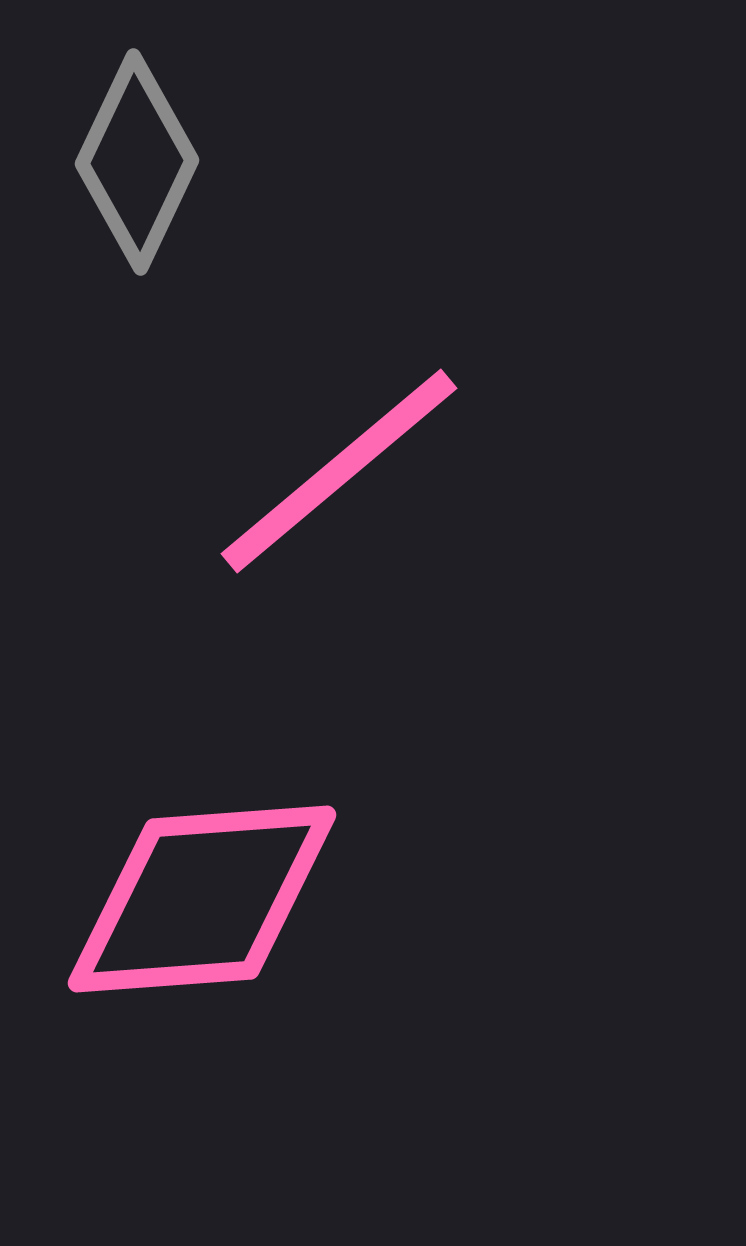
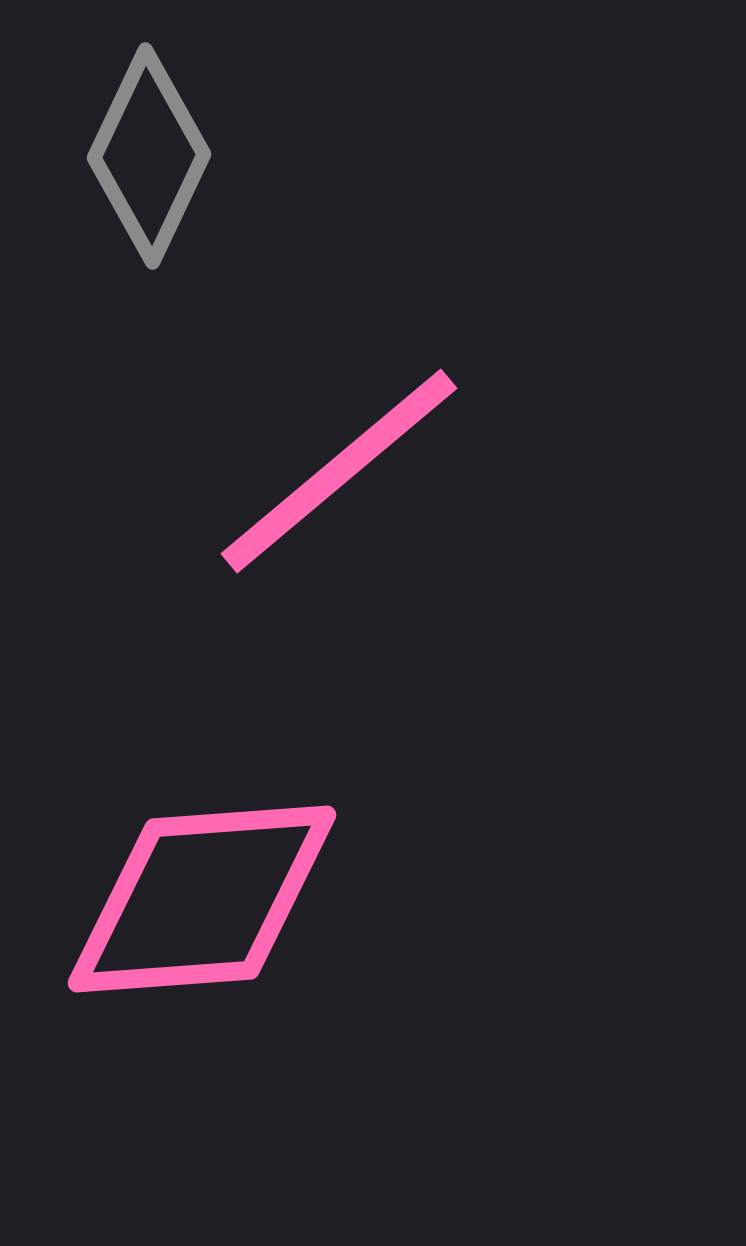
gray diamond: moved 12 px right, 6 px up
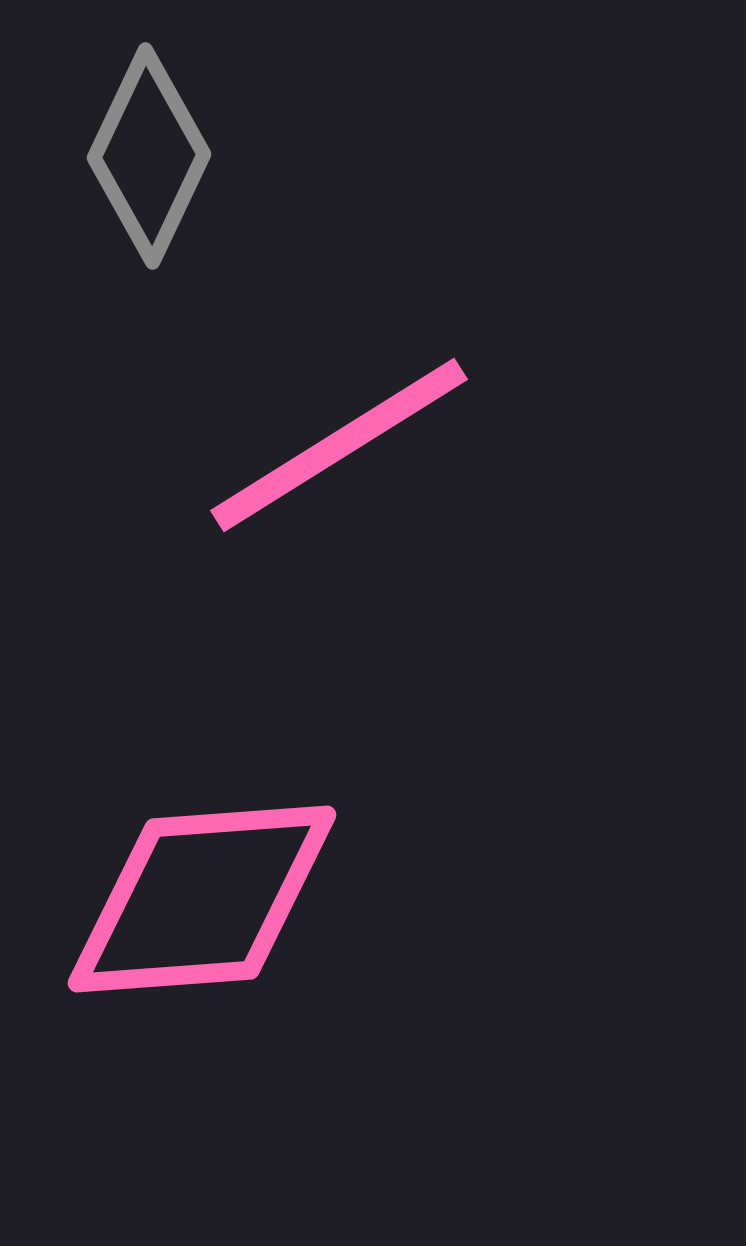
pink line: moved 26 px up; rotated 8 degrees clockwise
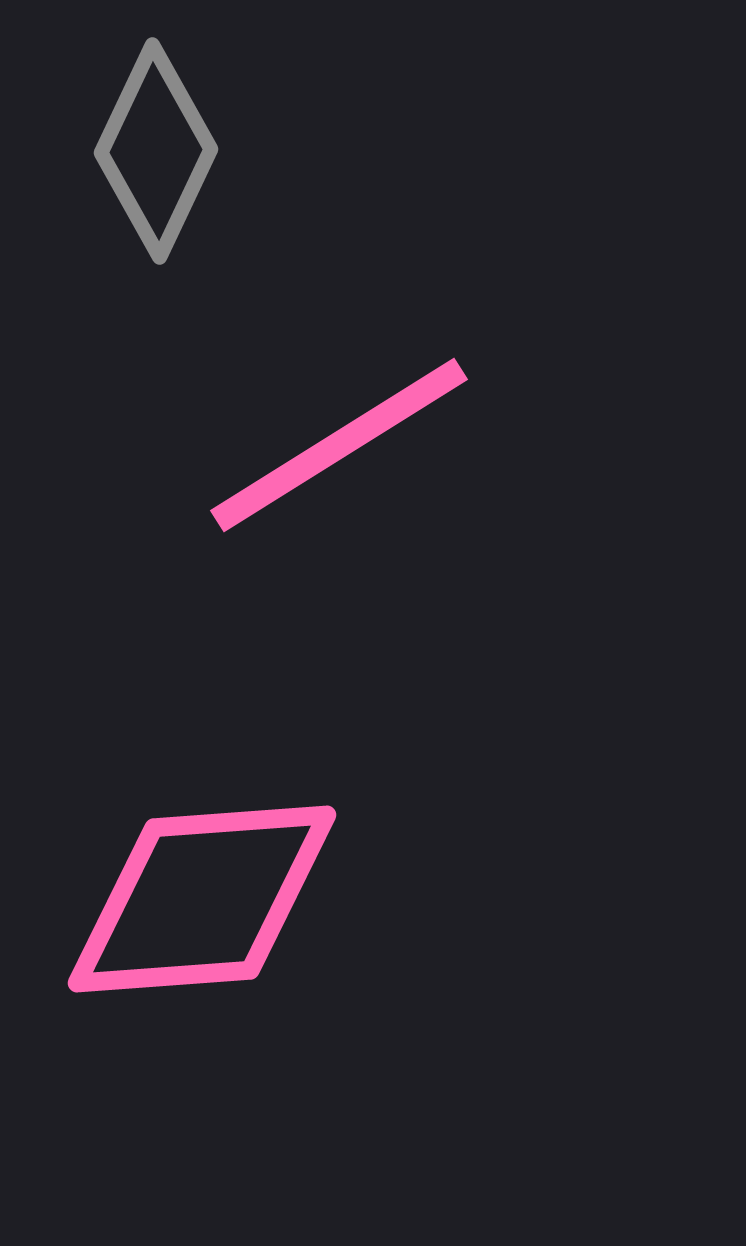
gray diamond: moved 7 px right, 5 px up
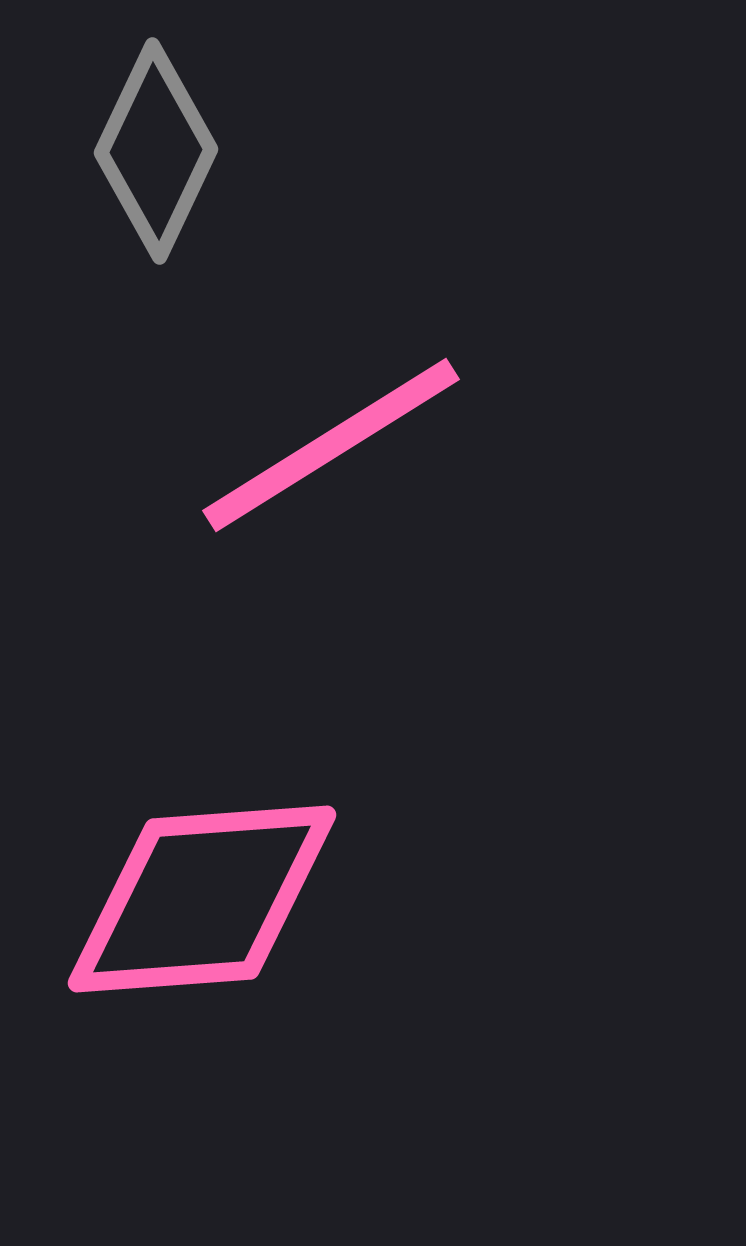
pink line: moved 8 px left
